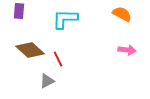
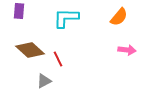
orange semicircle: moved 3 px left, 3 px down; rotated 102 degrees clockwise
cyan L-shape: moved 1 px right, 1 px up
gray triangle: moved 3 px left
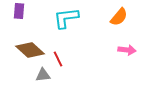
cyan L-shape: rotated 8 degrees counterclockwise
gray triangle: moved 1 px left, 6 px up; rotated 21 degrees clockwise
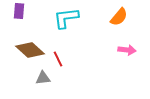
gray triangle: moved 3 px down
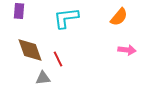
brown diamond: rotated 28 degrees clockwise
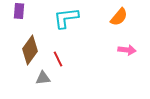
brown diamond: rotated 56 degrees clockwise
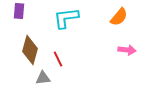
brown diamond: rotated 20 degrees counterclockwise
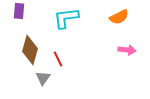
orange semicircle: rotated 24 degrees clockwise
gray triangle: rotated 49 degrees counterclockwise
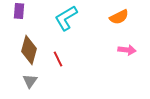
cyan L-shape: rotated 24 degrees counterclockwise
brown diamond: moved 1 px left
gray triangle: moved 13 px left, 3 px down
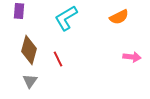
pink arrow: moved 5 px right, 7 px down
